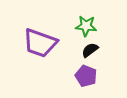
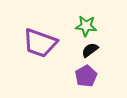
purple pentagon: rotated 20 degrees clockwise
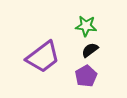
purple trapezoid: moved 3 px right, 14 px down; rotated 57 degrees counterclockwise
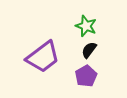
green star: rotated 15 degrees clockwise
black semicircle: moved 1 px left; rotated 18 degrees counterclockwise
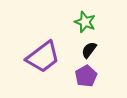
green star: moved 1 px left, 4 px up
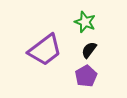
purple trapezoid: moved 2 px right, 7 px up
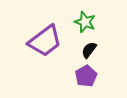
purple trapezoid: moved 9 px up
